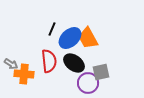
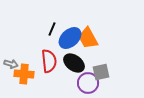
gray arrow: rotated 16 degrees counterclockwise
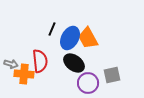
blue ellipse: rotated 20 degrees counterclockwise
red semicircle: moved 9 px left
gray square: moved 11 px right, 3 px down
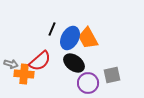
red semicircle: rotated 55 degrees clockwise
